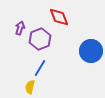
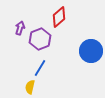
red diamond: rotated 70 degrees clockwise
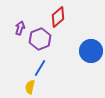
red diamond: moved 1 px left
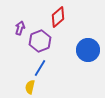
purple hexagon: moved 2 px down
blue circle: moved 3 px left, 1 px up
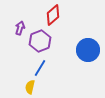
red diamond: moved 5 px left, 2 px up
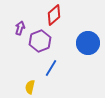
red diamond: moved 1 px right
blue circle: moved 7 px up
blue line: moved 11 px right
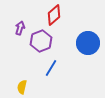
purple hexagon: moved 1 px right
yellow semicircle: moved 8 px left
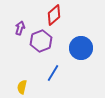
blue circle: moved 7 px left, 5 px down
blue line: moved 2 px right, 5 px down
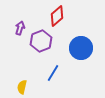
red diamond: moved 3 px right, 1 px down
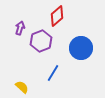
yellow semicircle: rotated 120 degrees clockwise
